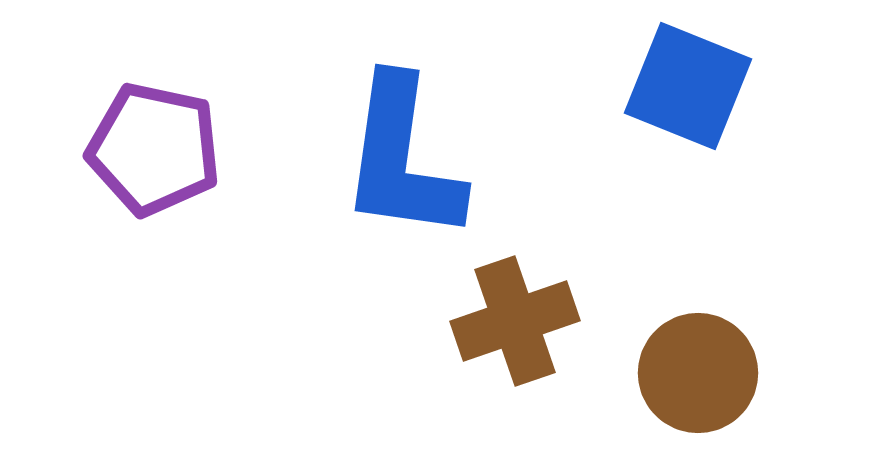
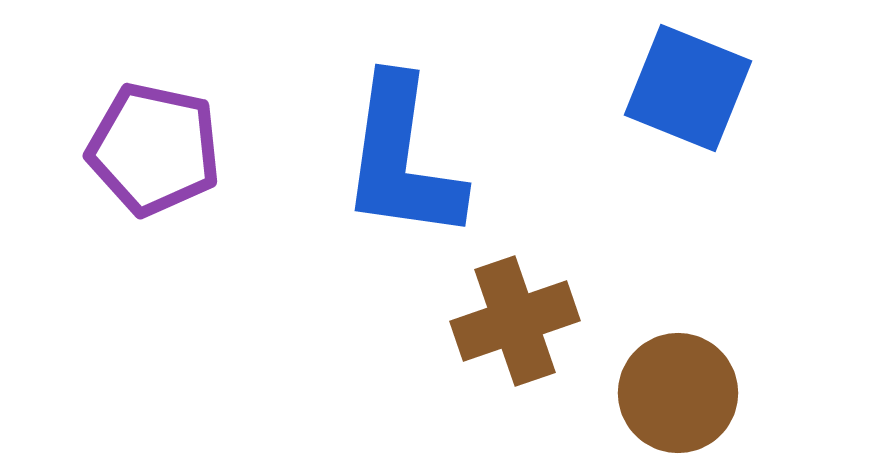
blue square: moved 2 px down
brown circle: moved 20 px left, 20 px down
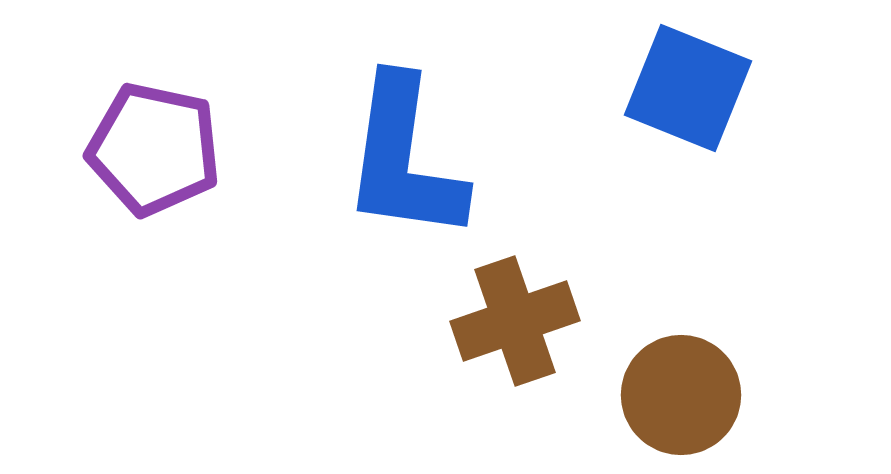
blue L-shape: moved 2 px right
brown circle: moved 3 px right, 2 px down
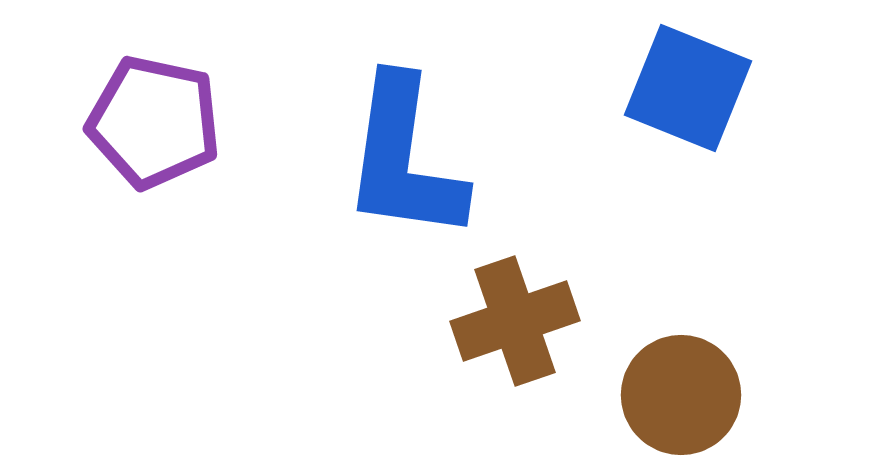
purple pentagon: moved 27 px up
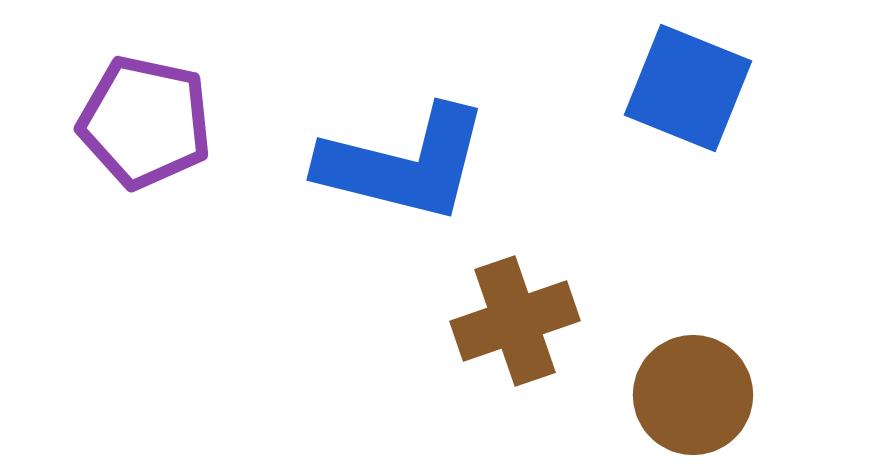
purple pentagon: moved 9 px left
blue L-shape: moved 5 px down; rotated 84 degrees counterclockwise
brown circle: moved 12 px right
